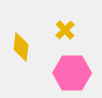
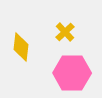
yellow cross: moved 2 px down
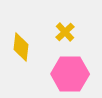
pink hexagon: moved 2 px left, 1 px down
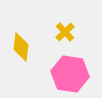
pink hexagon: rotated 9 degrees clockwise
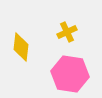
yellow cross: moved 2 px right; rotated 18 degrees clockwise
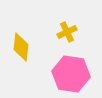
pink hexagon: moved 1 px right
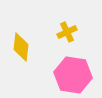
pink hexagon: moved 2 px right, 1 px down
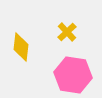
yellow cross: rotated 18 degrees counterclockwise
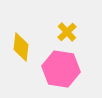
pink hexagon: moved 12 px left, 6 px up
